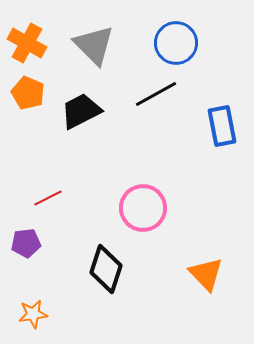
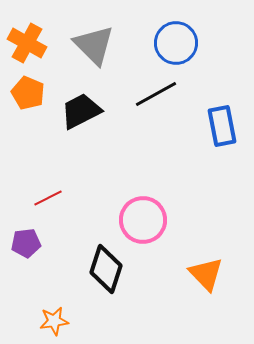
pink circle: moved 12 px down
orange star: moved 21 px right, 7 px down
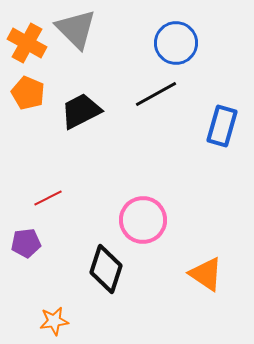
gray triangle: moved 18 px left, 16 px up
blue rectangle: rotated 27 degrees clockwise
orange triangle: rotated 12 degrees counterclockwise
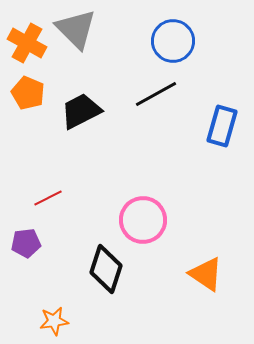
blue circle: moved 3 px left, 2 px up
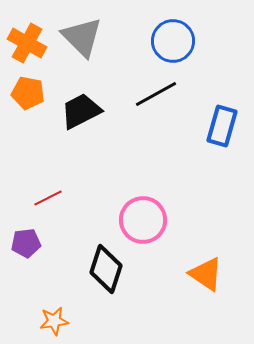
gray triangle: moved 6 px right, 8 px down
orange pentagon: rotated 12 degrees counterclockwise
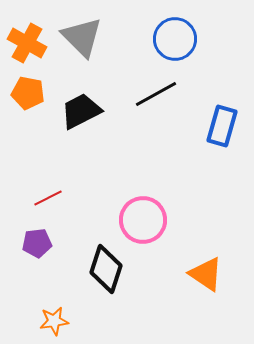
blue circle: moved 2 px right, 2 px up
purple pentagon: moved 11 px right
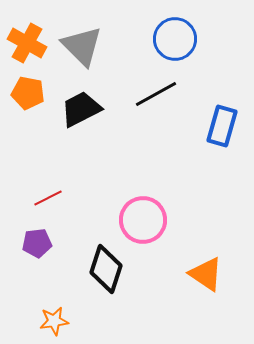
gray triangle: moved 9 px down
black trapezoid: moved 2 px up
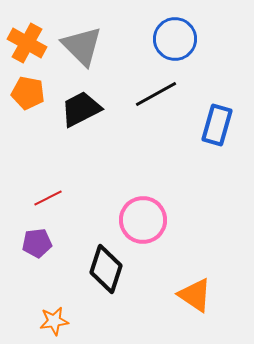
blue rectangle: moved 5 px left, 1 px up
orange triangle: moved 11 px left, 21 px down
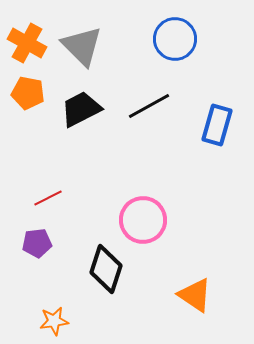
black line: moved 7 px left, 12 px down
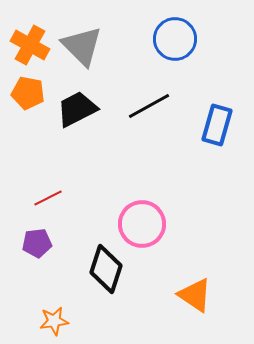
orange cross: moved 3 px right, 2 px down
black trapezoid: moved 4 px left
pink circle: moved 1 px left, 4 px down
